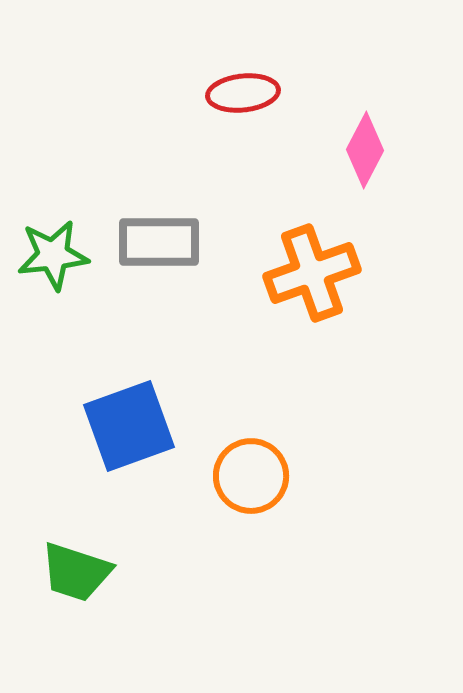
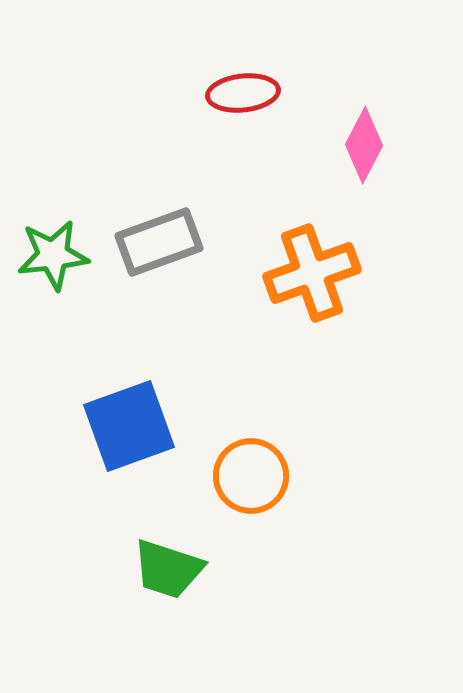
pink diamond: moved 1 px left, 5 px up
gray rectangle: rotated 20 degrees counterclockwise
green trapezoid: moved 92 px right, 3 px up
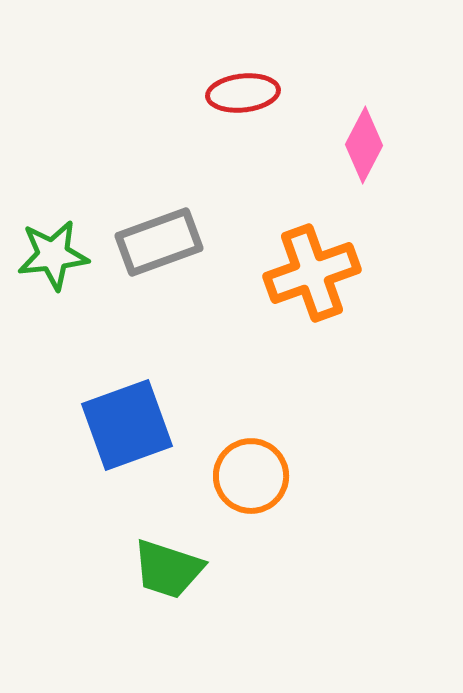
blue square: moved 2 px left, 1 px up
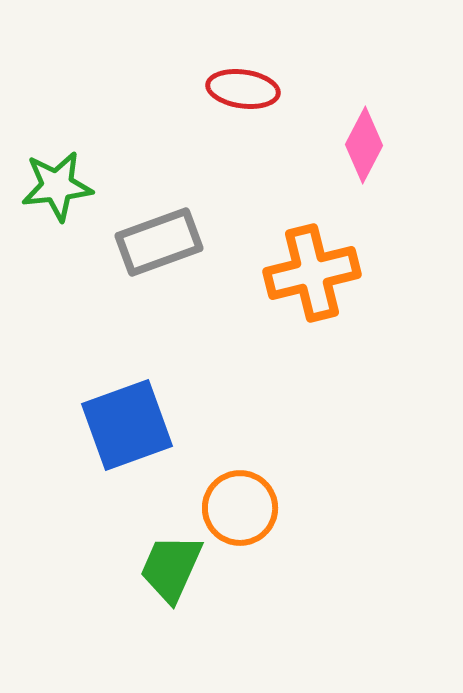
red ellipse: moved 4 px up; rotated 14 degrees clockwise
green star: moved 4 px right, 69 px up
orange cross: rotated 6 degrees clockwise
orange circle: moved 11 px left, 32 px down
green trapezoid: moved 3 px right, 1 px up; rotated 96 degrees clockwise
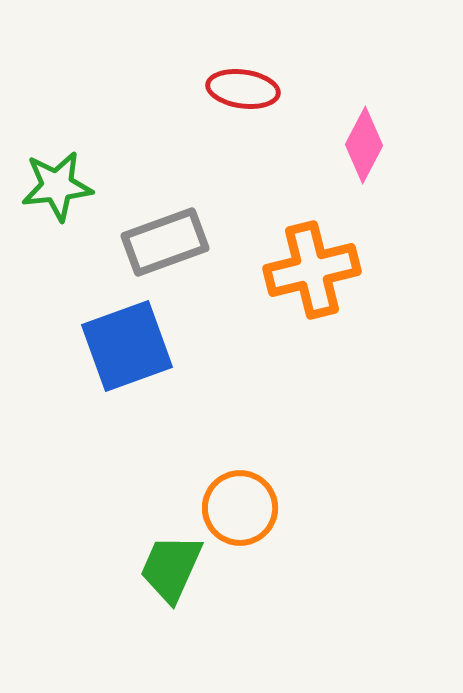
gray rectangle: moved 6 px right
orange cross: moved 3 px up
blue square: moved 79 px up
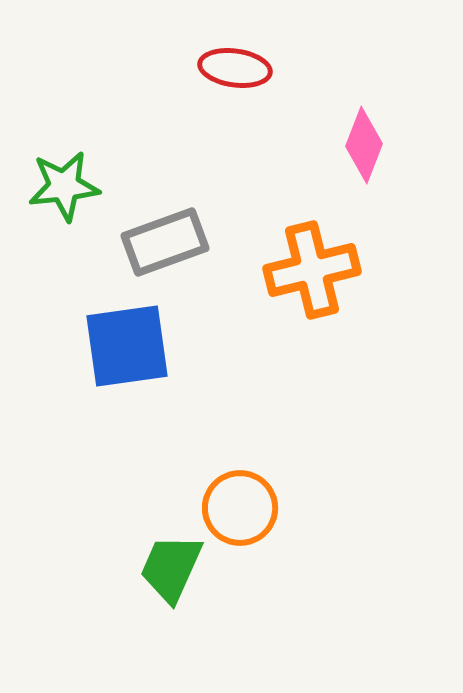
red ellipse: moved 8 px left, 21 px up
pink diamond: rotated 6 degrees counterclockwise
green star: moved 7 px right
blue square: rotated 12 degrees clockwise
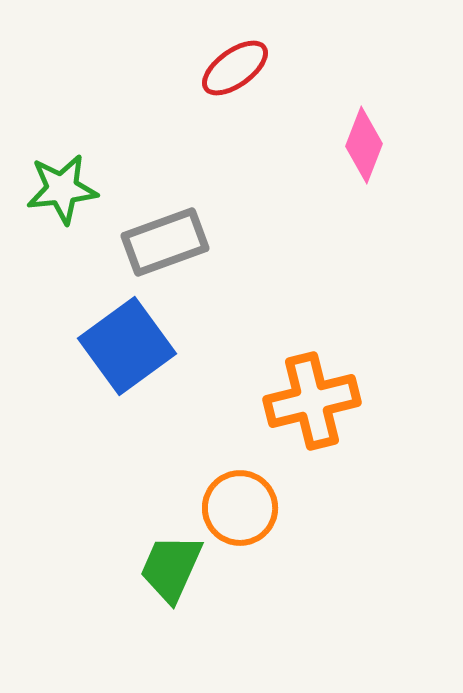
red ellipse: rotated 44 degrees counterclockwise
green star: moved 2 px left, 3 px down
orange cross: moved 131 px down
blue square: rotated 28 degrees counterclockwise
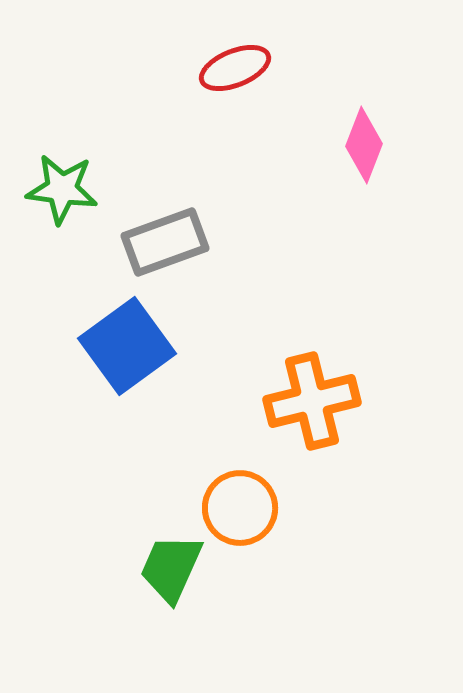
red ellipse: rotated 14 degrees clockwise
green star: rotated 14 degrees clockwise
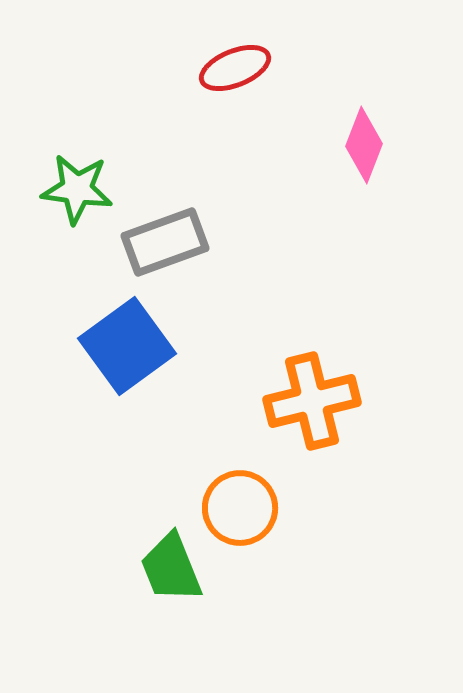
green star: moved 15 px right
green trapezoid: rotated 46 degrees counterclockwise
